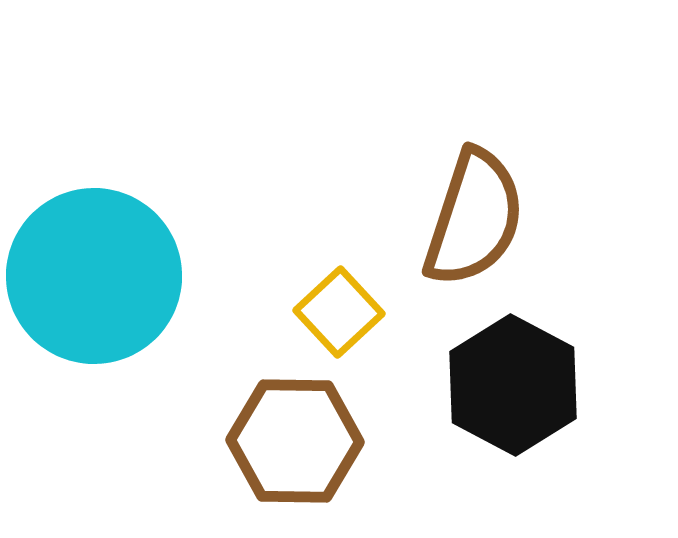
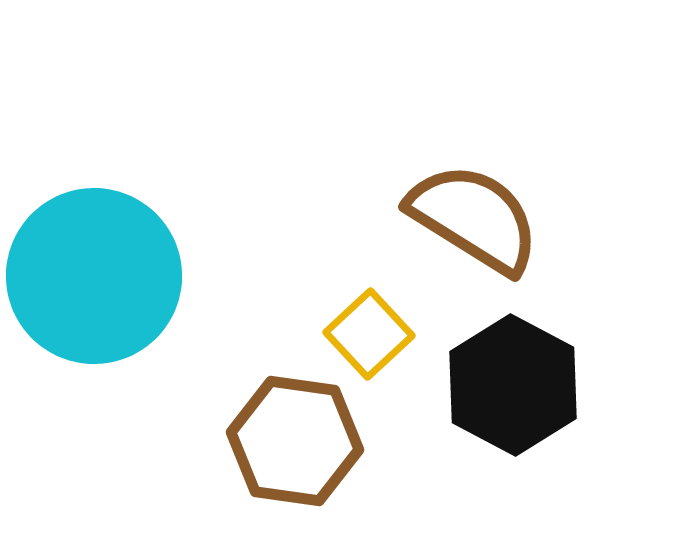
brown semicircle: rotated 76 degrees counterclockwise
yellow square: moved 30 px right, 22 px down
brown hexagon: rotated 7 degrees clockwise
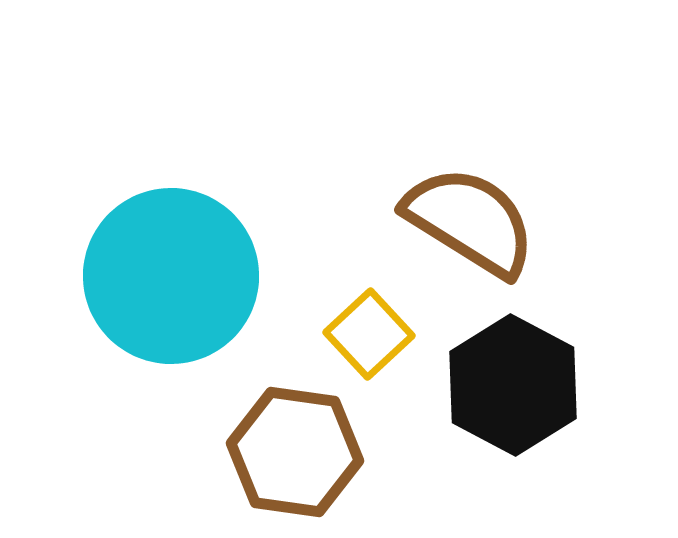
brown semicircle: moved 4 px left, 3 px down
cyan circle: moved 77 px right
brown hexagon: moved 11 px down
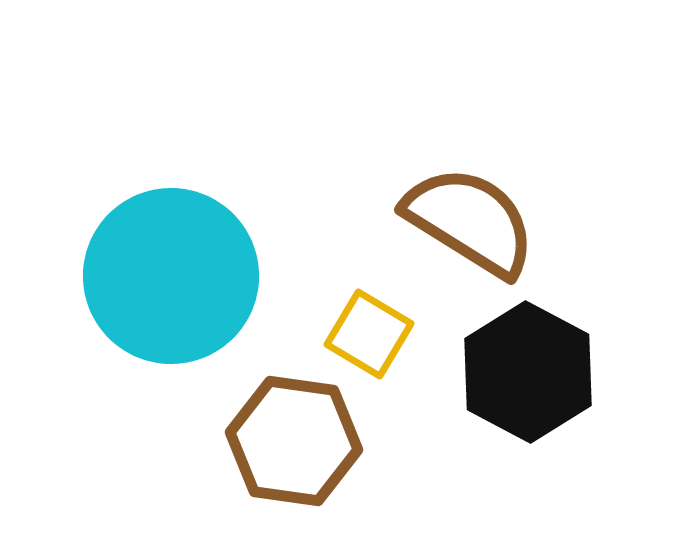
yellow square: rotated 16 degrees counterclockwise
black hexagon: moved 15 px right, 13 px up
brown hexagon: moved 1 px left, 11 px up
